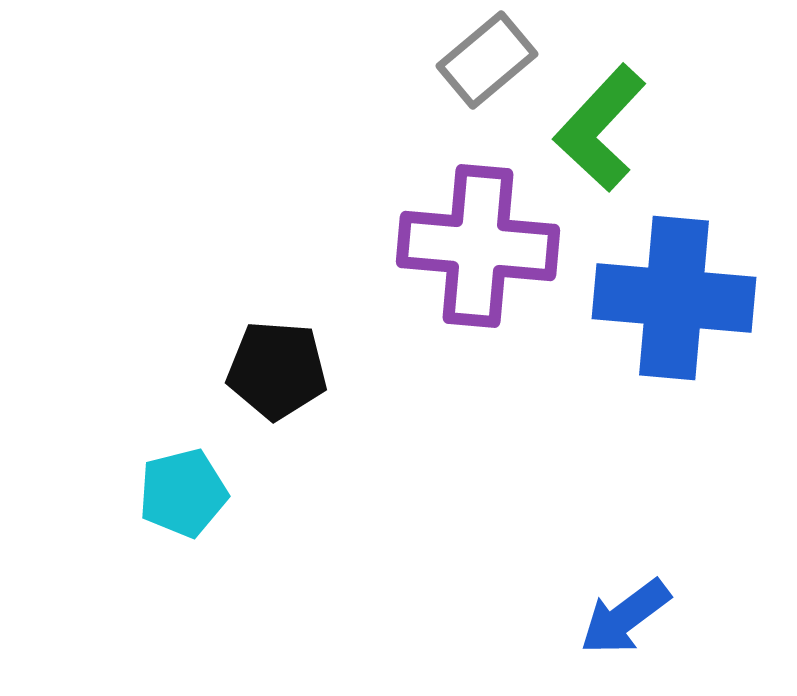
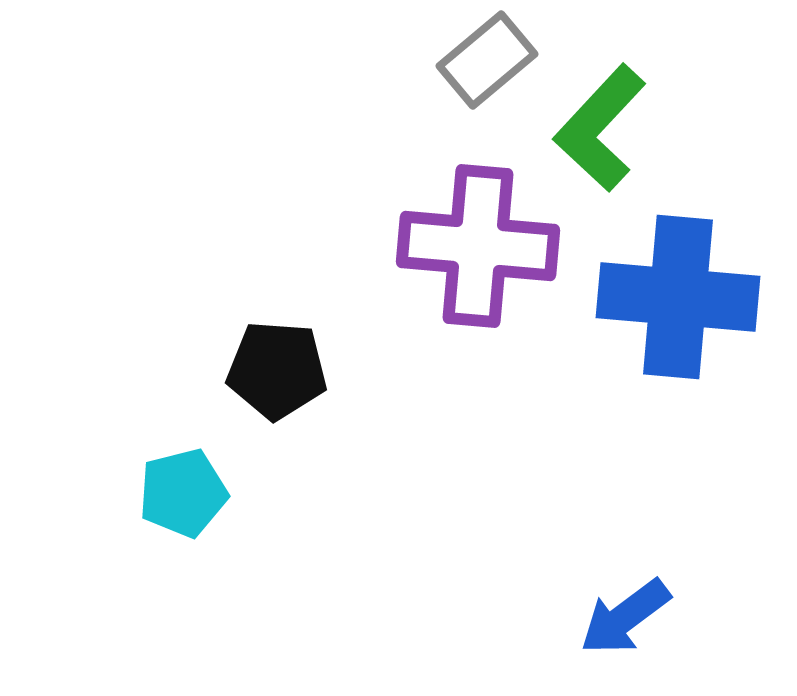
blue cross: moved 4 px right, 1 px up
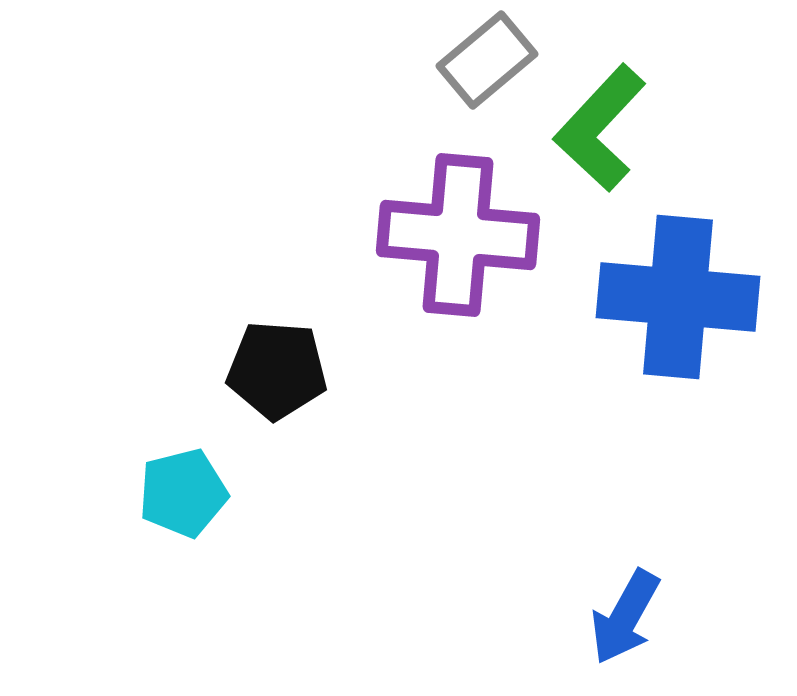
purple cross: moved 20 px left, 11 px up
blue arrow: rotated 24 degrees counterclockwise
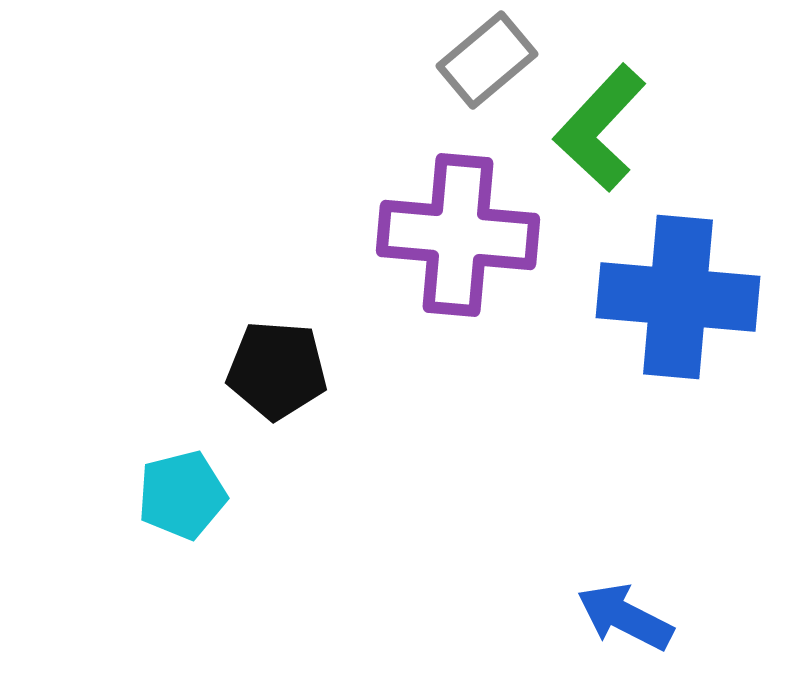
cyan pentagon: moved 1 px left, 2 px down
blue arrow: rotated 88 degrees clockwise
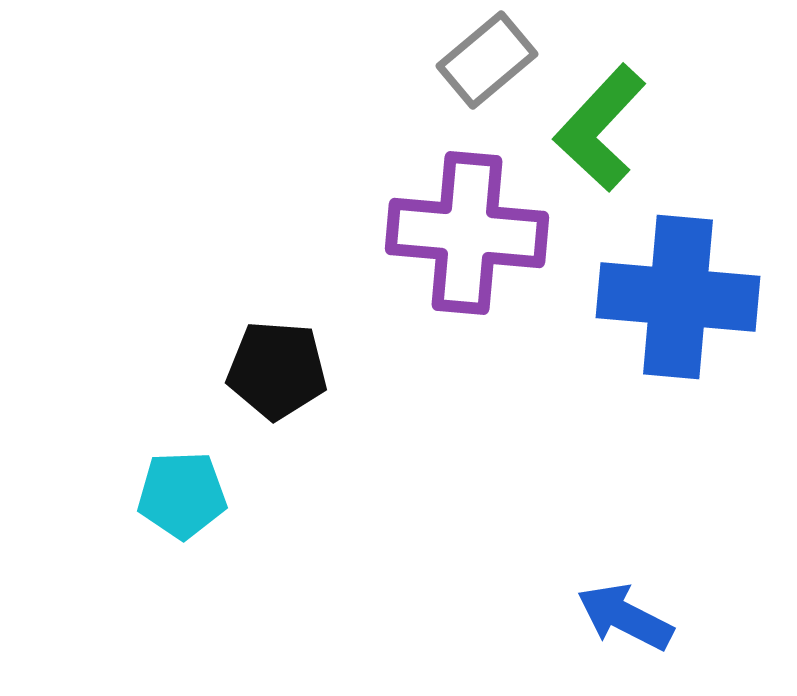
purple cross: moved 9 px right, 2 px up
cyan pentagon: rotated 12 degrees clockwise
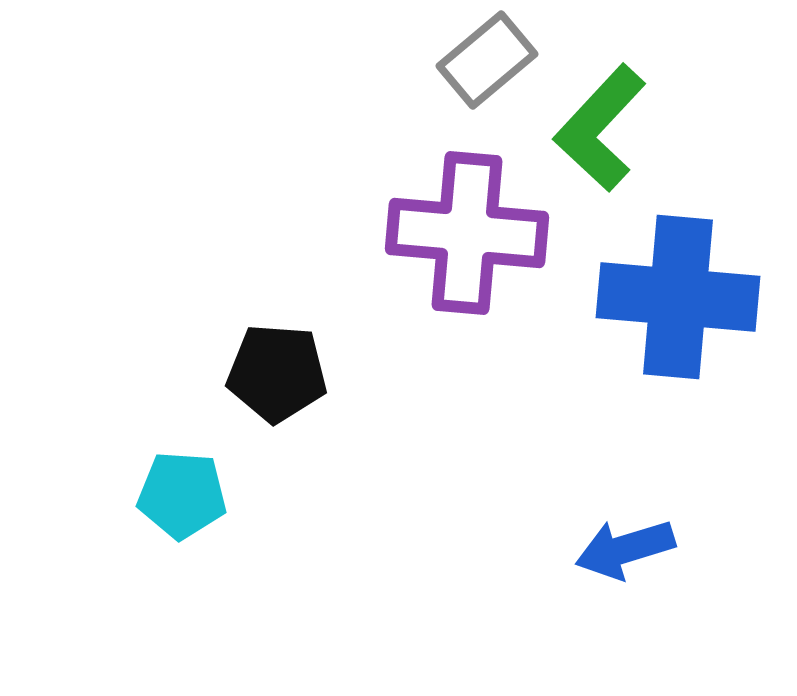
black pentagon: moved 3 px down
cyan pentagon: rotated 6 degrees clockwise
blue arrow: moved 68 px up; rotated 44 degrees counterclockwise
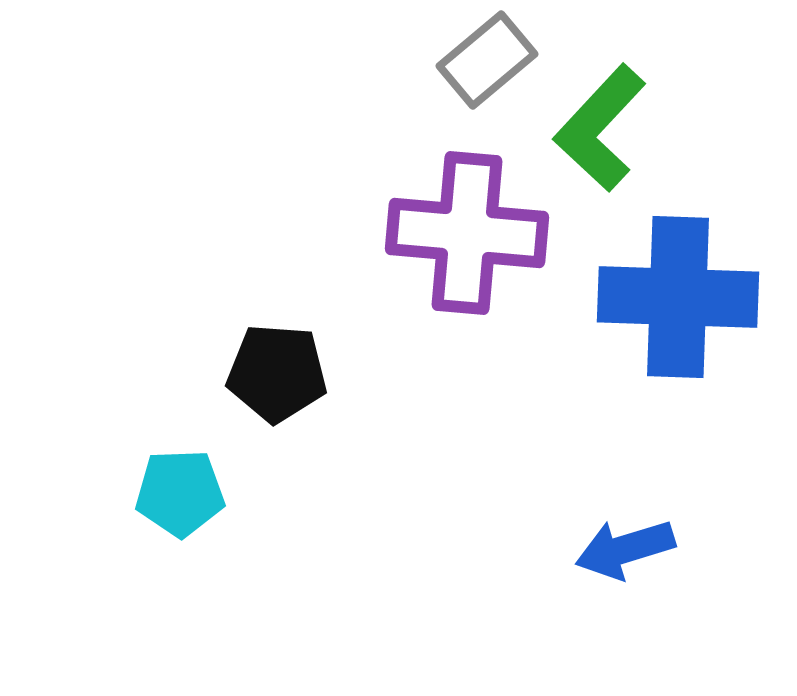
blue cross: rotated 3 degrees counterclockwise
cyan pentagon: moved 2 px left, 2 px up; rotated 6 degrees counterclockwise
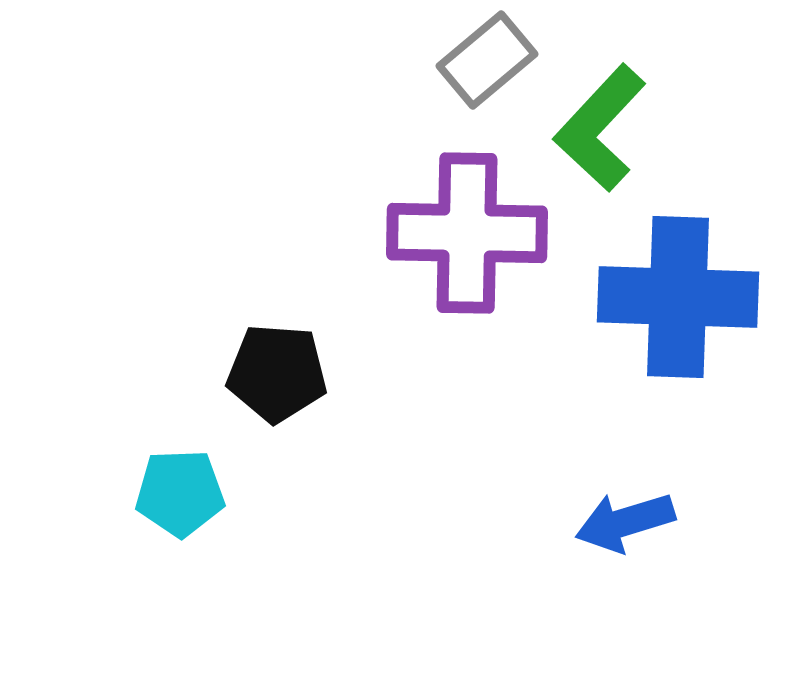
purple cross: rotated 4 degrees counterclockwise
blue arrow: moved 27 px up
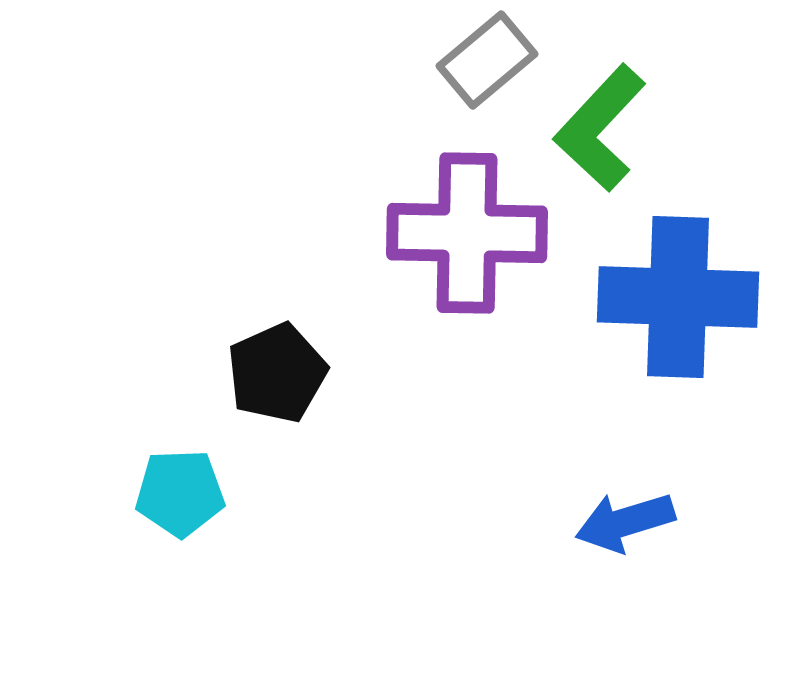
black pentagon: rotated 28 degrees counterclockwise
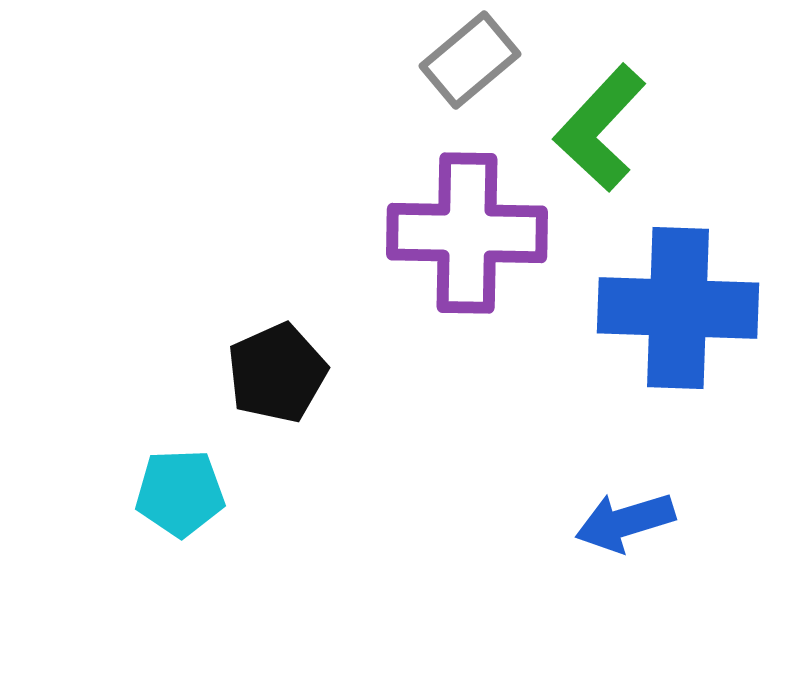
gray rectangle: moved 17 px left
blue cross: moved 11 px down
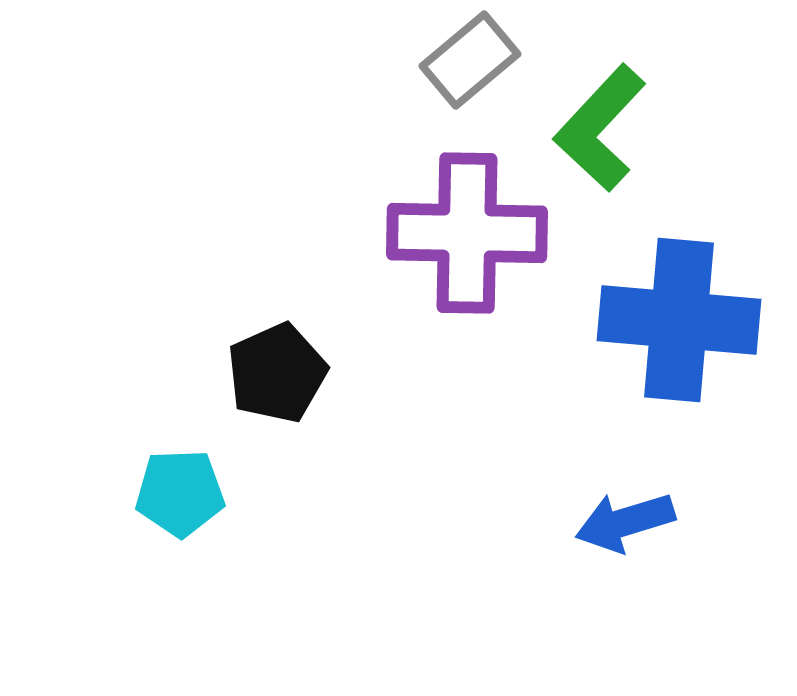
blue cross: moved 1 px right, 12 px down; rotated 3 degrees clockwise
